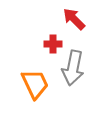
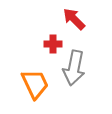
gray arrow: moved 1 px right
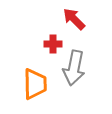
orange trapezoid: rotated 24 degrees clockwise
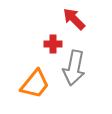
orange trapezoid: rotated 40 degrees clockwise
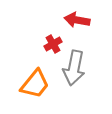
red arrow: moved 3 px right, 1 px down; rotated 35 degrees counterclockwise
red cross: rotated 30 degrees counterclockwise
